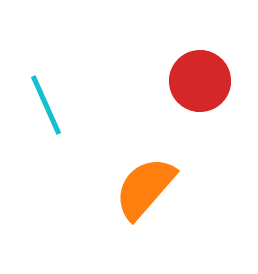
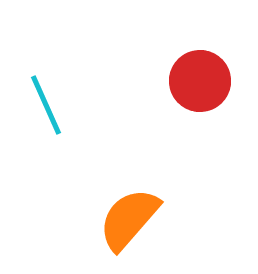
orange semicircle: moved 16 px left, 31 px down
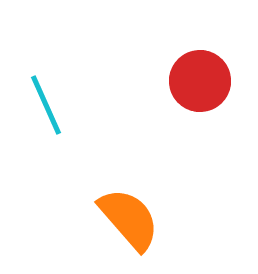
orange semicircle: rotated 98 degrees clockwise
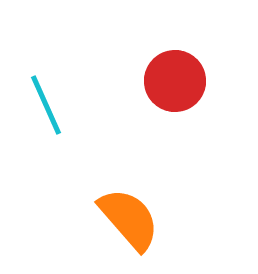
red circle: moved 25 px left
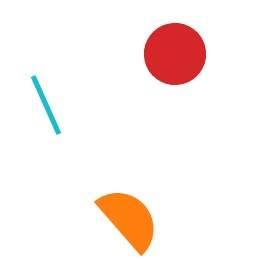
red circle: moved 27 px up
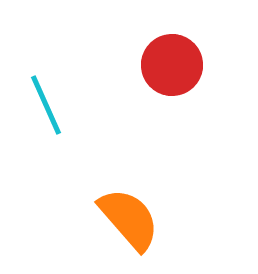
red circle: moved 3 px left, 11 px down
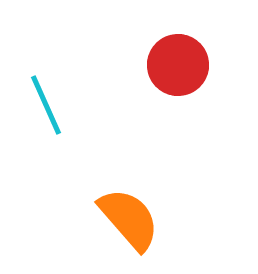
red circle: moved 6 px right
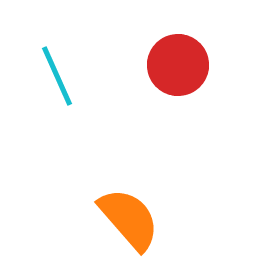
cyan line: moved 11 px right, 29 px up
